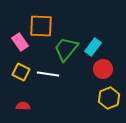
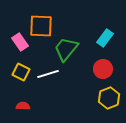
cyan rectangle: moved 12 px right, 9 px up
white line: rotated 25 degrees counterclockwise
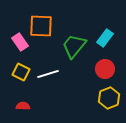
green trapezoid: moved 8 px right, 3 px up
red circle: moved 2 px right
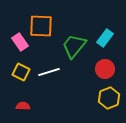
white line: moved 1 px right, 2 px up
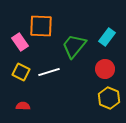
cyan rectangle: moved 2 px right, 1 px up
yellow hexagon: rotated 15 degrees counterclockwise
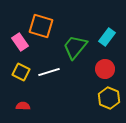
orange square: rotated 15 degrees clockwise
green trapezoid: moved 1 px right, 1 px down
